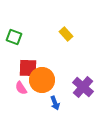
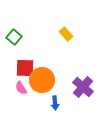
green square: rotated 21 degrees clockwise
red square: moved 3 px left
blue arrow: rotated 16 degrees clockwise
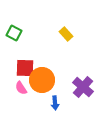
green square: moved 4 px up; rotated 14 degrees counterclockwise
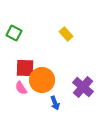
blue arrow: rotated 16 degrees counterclockwise
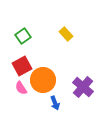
green square: moved 9 px right, 3 px down; rotated 28 degrees clockwise
red square: moved 3 px left, 2 px up; rotated 30 degrees counterclockwise
orange circle: moved 1 px right
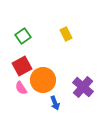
yellow rectangle: rotated 16 degrees clockwise
